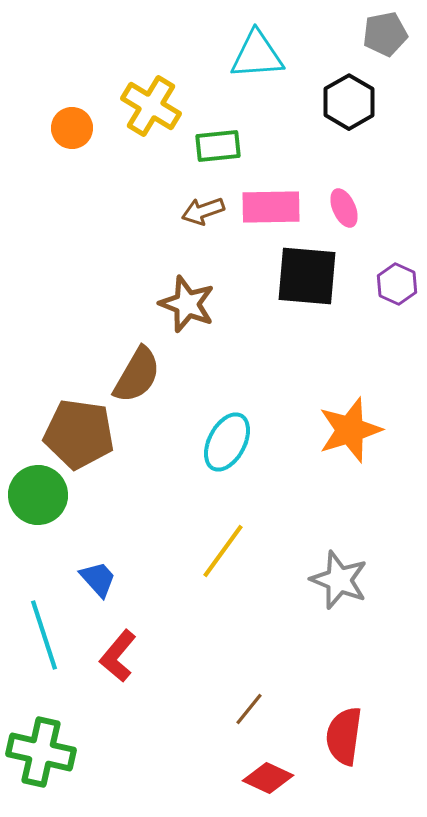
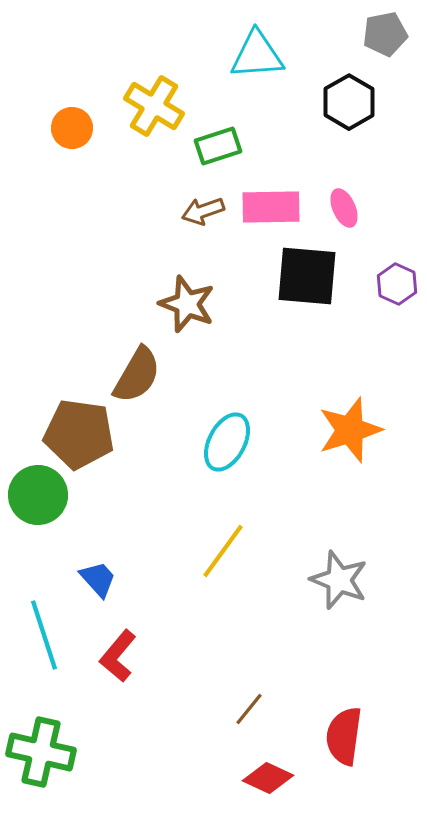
yellow cross: moved 3 px right
green rectangle: rotated 12 degrees counterclockwise
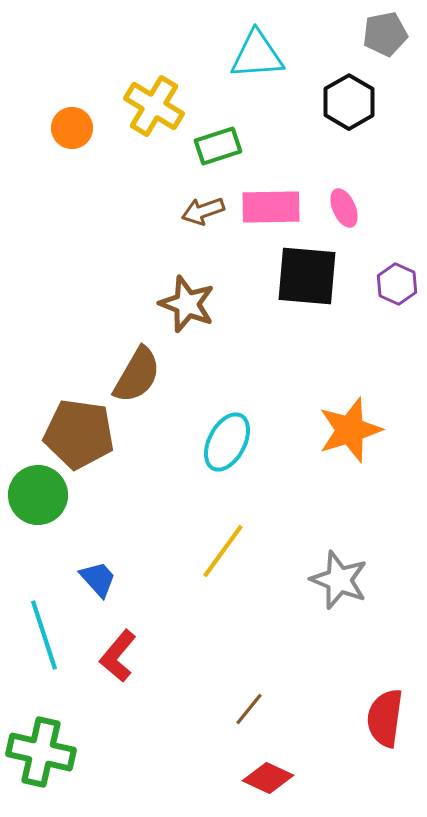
red semicircle: moved 41 px right, 18 px up
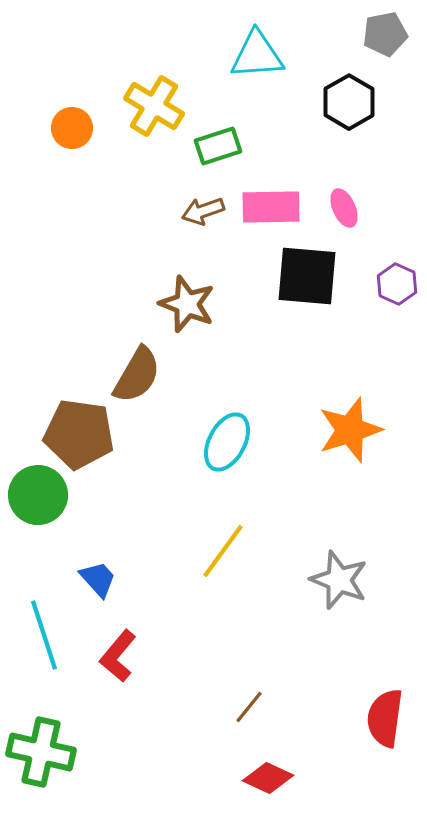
brown line: moved 2 px up
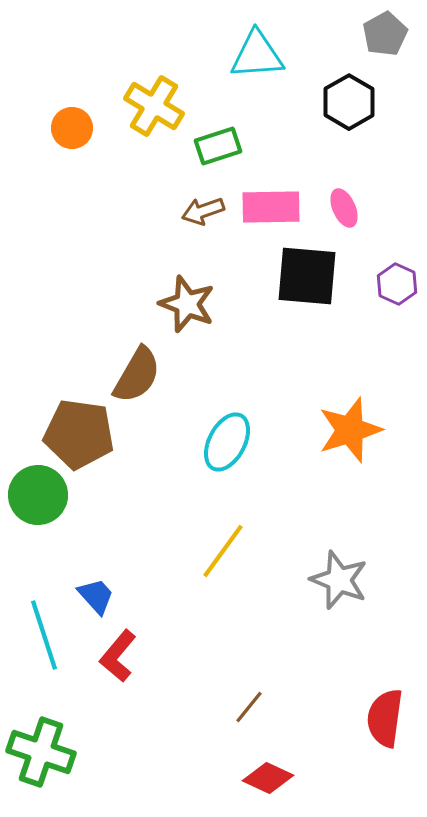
gray pentagon: rotated 18 degrees counterclockwise
blue trapezoid: moved 2 px left, 17 px down
green cross: rotated 6 degrees clockwise
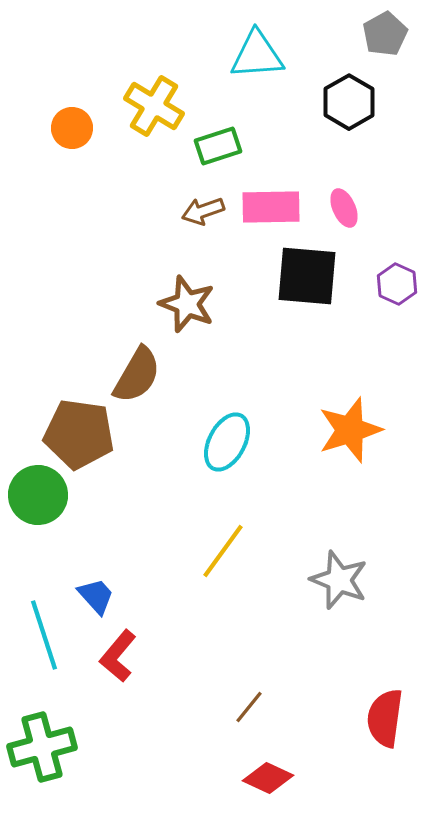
green cross: moved 1 px right, 5 px up; rotated 34 degrees counterclockwise
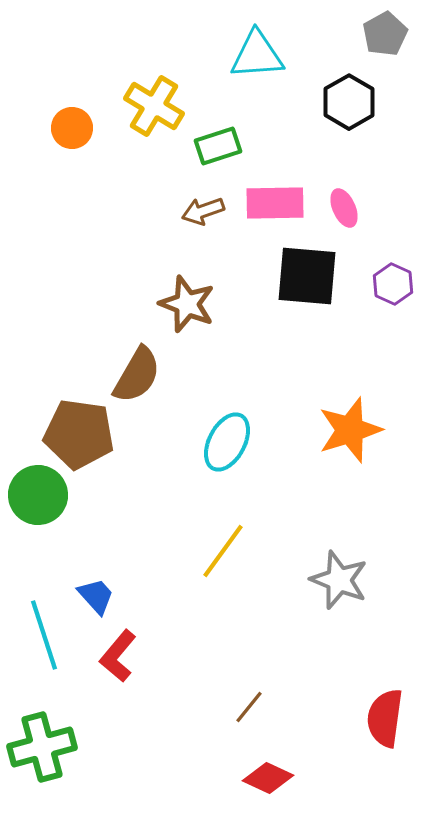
pink rectangle: moved 4 px right, 4 px up
purple hexagon: moved 4 px left
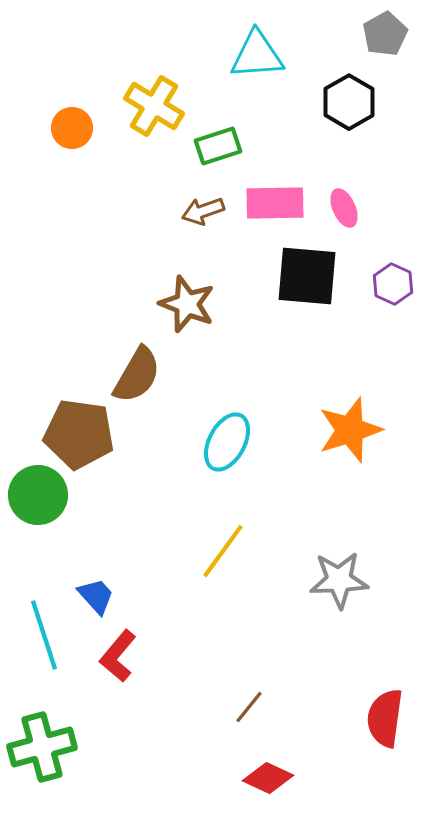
gray star: rotated 24 degrees counterclockwise
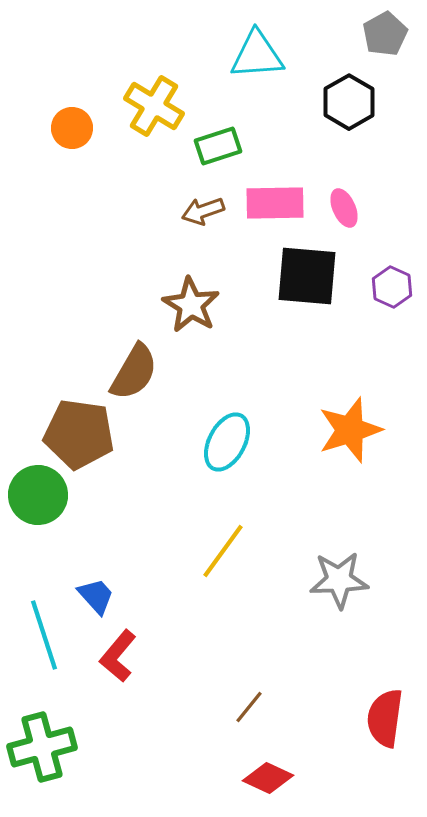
purple hexagon: moved 1 px left, 3 px down
brown star: moved 4 px right, 1 px down; rotated 10 degrees clockwise
brown semicircle: moved 3 px left, 3 px up
